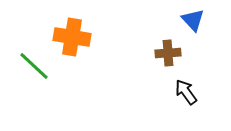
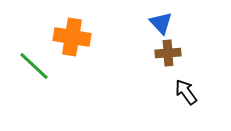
blue triangle: moved 32 px left, 3 px down
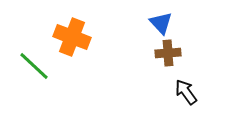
orange cross: rotated 12 degrees clockwise
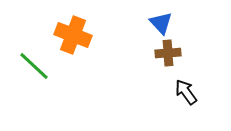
orange cross: moved 1 px right, 2 px up
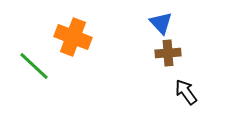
orange cross: moved 2 px down
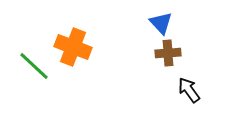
orange cross: moved 10 px down
black arrow: moved 3 px right, 2 px up
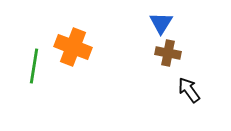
blue triangle: rotated 15 degrees clockwise
brown cross: rotated 15 degrees clockwise
green line: rotated 56 degrees clockwise
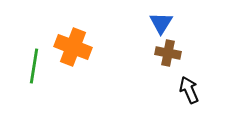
black arrow: rotated 12 degrees clockwise
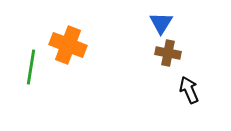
orange cross: moved 5 px left, 2 px up
green line: moved 3 px left, 1 px down
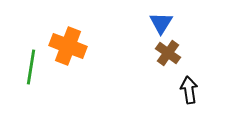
orange cross: moved 1 px down
brown cross: rotated 25 degrees clockwise
black arrow: rotated 16 degrees clockwise
